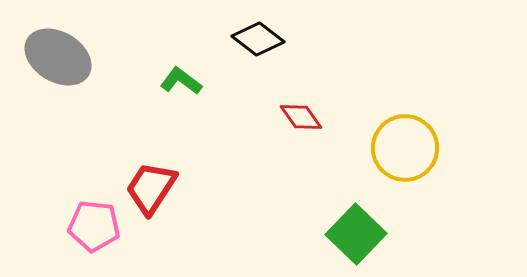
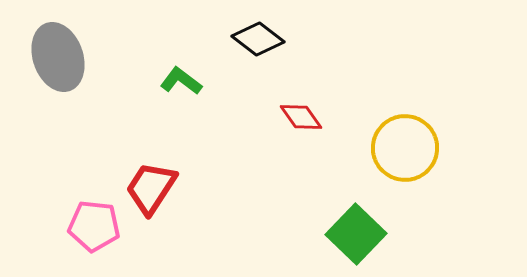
gray ellipse: rotated 40 degrees clockwise
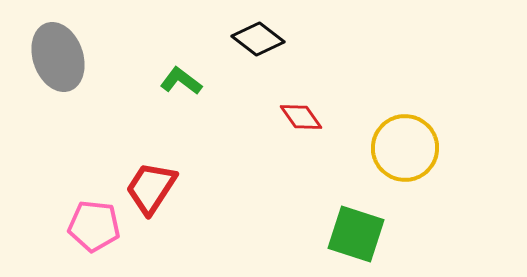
green square: rotated 26 degrees counterclockwise
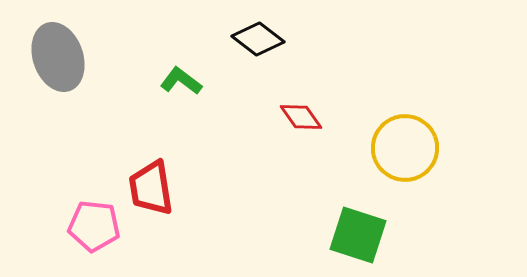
red trapezoid: rotated 42 degrees counterclockwise
green square: moved 2 px right, 1 px down
